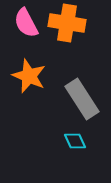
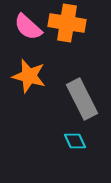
pink semicircle: moved 2 px right, 4 px down; rotated 20 degrees counterclockwise
orange star: rotated 8 degrees counterclockwise
gray rectangle: rotated 6 degrees clockwise
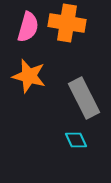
pink semicircle: rotated 116 degrees counterclockwise
gray rectangle: moved 2 px right, 1 px up
cyan diamond: moved 1 px right, 1 px up
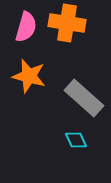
pink semicircle: moved 2 px left
gray rectangle: rotated 21 degrees counterclockwise
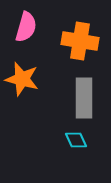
orange cross: moved 13 px right, 18 px down
orange star: moved 7 px left, 3 px down
gray rectangle: rotated 48 degrees clockwise
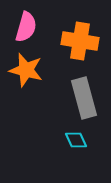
orange star: moved 4 px right, 9 px up
gray rectangle: rotated 15 degrees counterclockwise
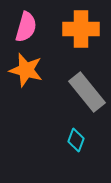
orange cross: moved 1 px right, 12 px up; rotated 9 degrees counterclockwise
gray rectangle: moved 3 px right, 6 px up; rotated 24 degrees counterclockwise
cyan diamond: rotated 45 degrees clockwise
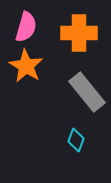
orange cross: moved 2 px left, 4 px down
orange star: moved 4 px up; rotated 16 degrees clockwise
